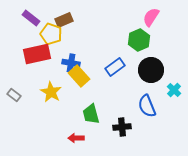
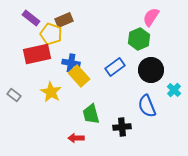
green hexagon: moved 1 px up
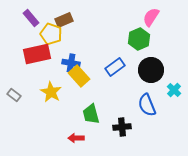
purple rectangle: rotated 12 degrees clockwise
blue semicircle: moved 1 px up
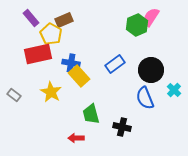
yellow pentagon: rotated 10 degrees clockwise
green hexagon: moved 2 px left, 14 px up
red rectangle: moved 1 px right
blue rectangle: moved 3 px up
blue semicircle: moved 2 px left, 7 px up
black cross: rotated 18 degrees clockwise
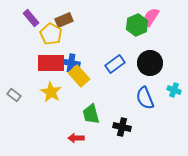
red rectangle: moved 13 px right, 9 px down; rotated 12 degrees clockwise
black circle: moved 1 px left, 7 px up
cyan cross: rotated 24 degrees counterclockwise
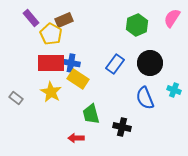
pink semicircle: moved 21 px right, 1 px down
blue rectangle: rotated 18 degrees counterclockwise
yellow rectangle: moved 1 px left, 3 px down; rotated 15 degrees counterclockwise
gray rectangle: moved 2 px right, 3 px down
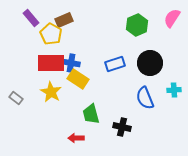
blue rectangle: rotated 36 degrees clockwise
cyan cross: rotated 24 degrees counterclockwise
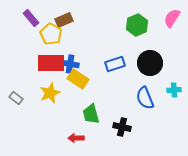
blue cross: moved 1 px left, 1 px down
yellow star: moved 1 px left, 1 px down; rotated 20 degrees clockwise
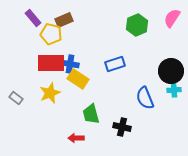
purple rectangle: moved 2 px right
yellow pentagon: rotated 15 degrees counterclockwise
black circle: moved 21 px right, 8 px down
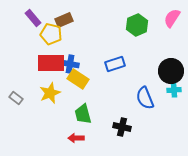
green trapezoid: moved 8 px left
